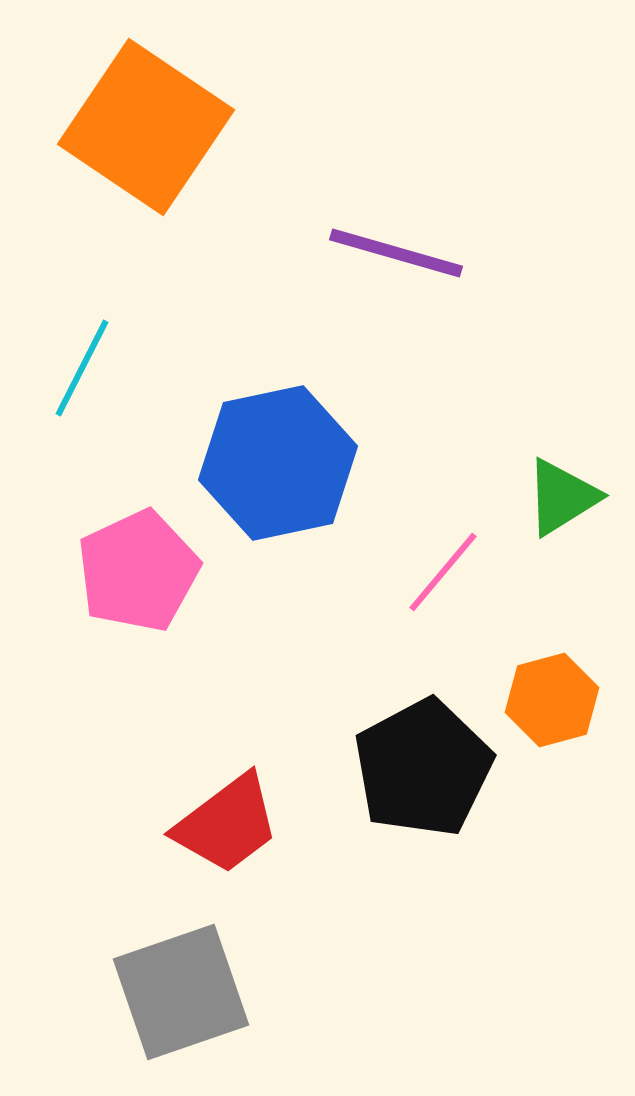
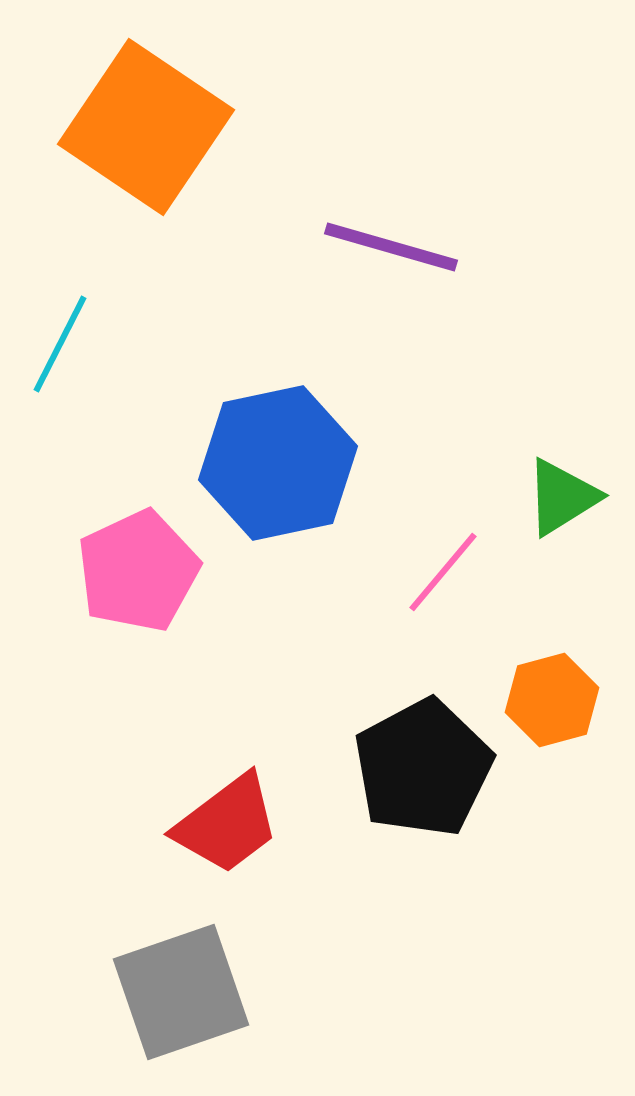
purple line: moved 5 px left, 6 px up
cyan line: moved 22 px left, 24 px up
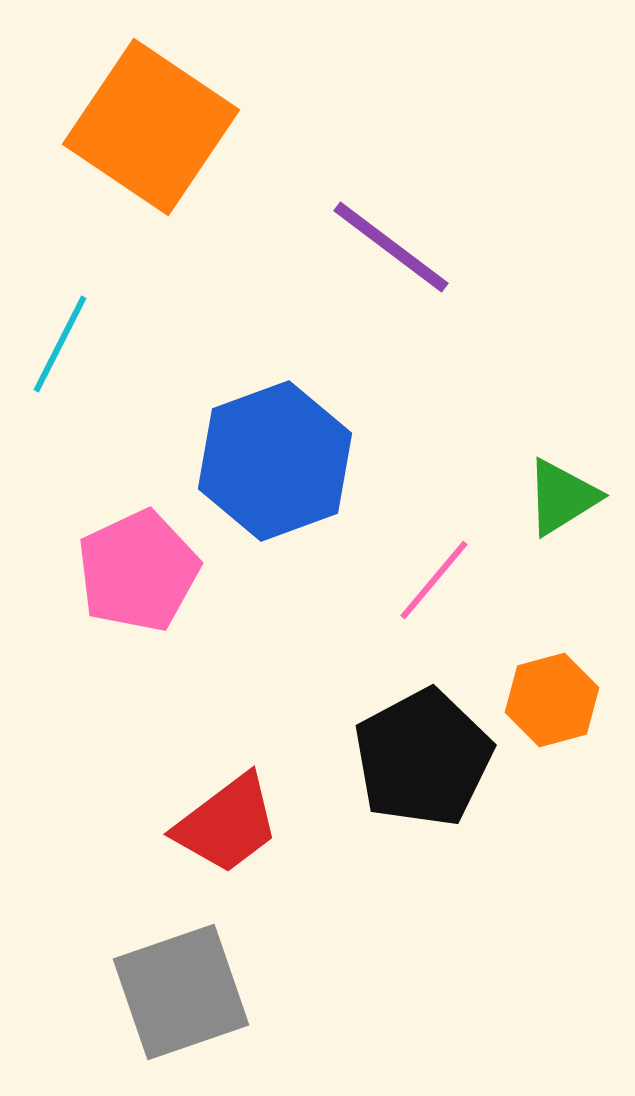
orange square: moved 5 px right
purple line: rotated 21 degrees clockwise
blue hexagon: moved 3 px left, 2 px up; rotated 8 degrees counterclockwise
pink line: moved 9 px left, 8 px down
black pentagon: moved 10 px up
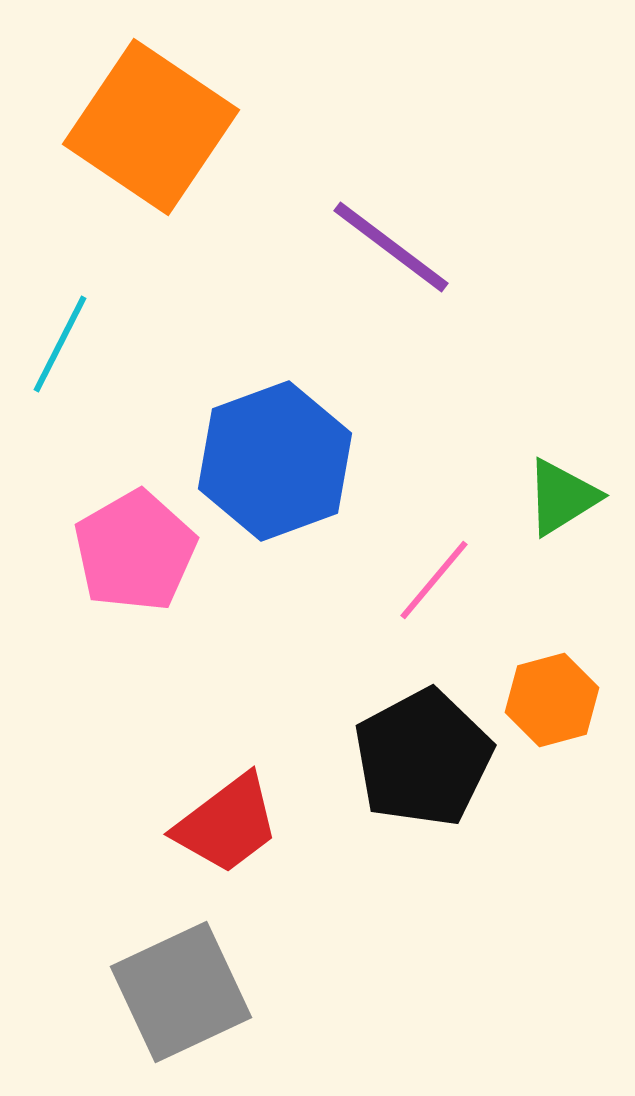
pink pentagon: moved 3 px left, 20 px up; rotated 5 degrees counterclockwise
gray square: rotated 6 degrees counterclockwise
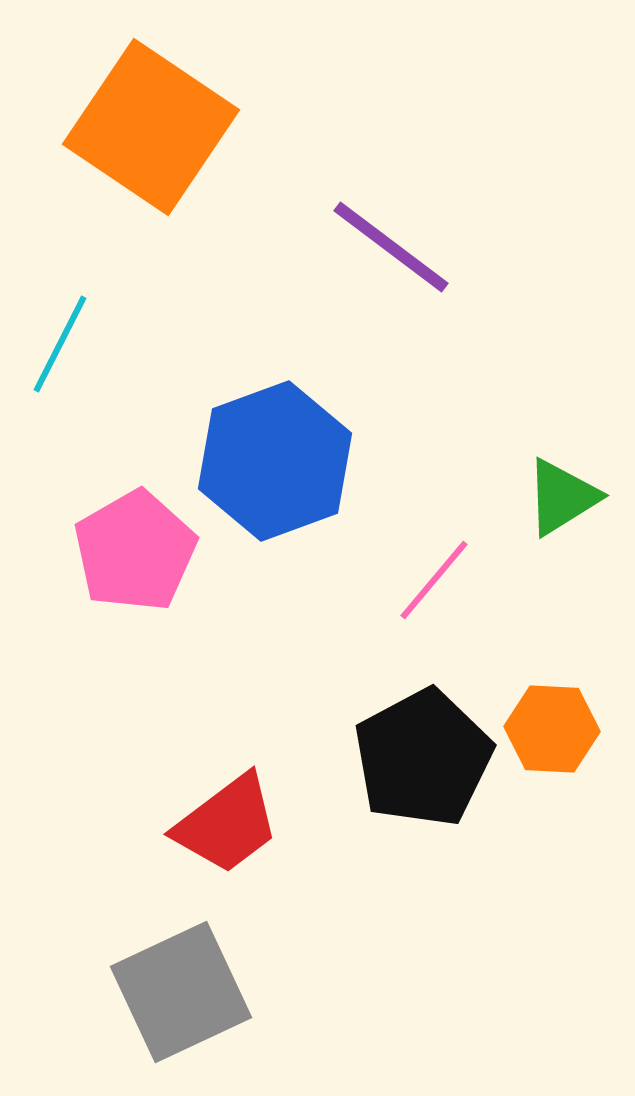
orange hexagon: moved 29 px down; rotated 18 degrees clockwise
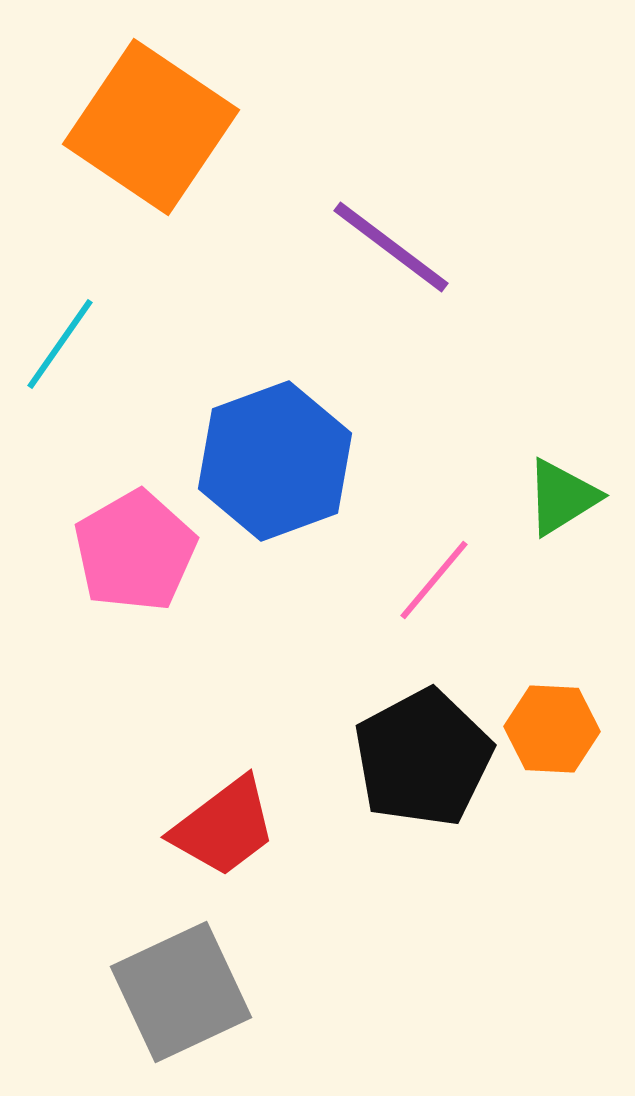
cyan line: rotated 8 degrees clockwise
red trapezoid: moved 3 px left, 3 px down
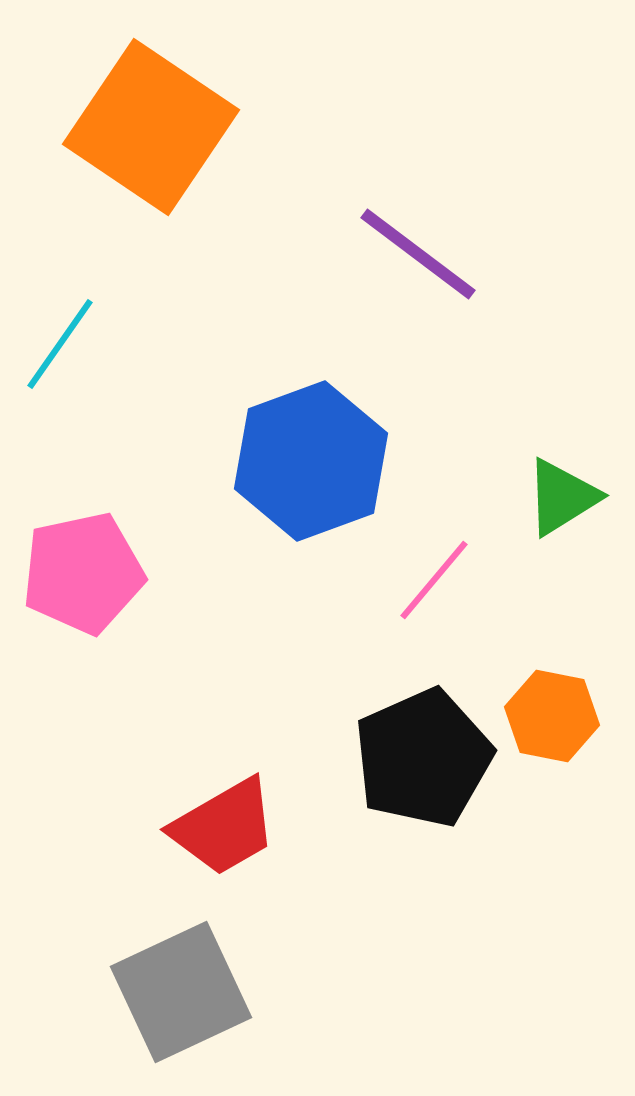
purple line: moved 27 px right, 7 px down
blue hexagon: moved 36 px right
pink pentagon: moved 52 px left, 22 px down; rotated 18 degrees clockwise
orange hexagon: moved 13 px up; rotated 8 degrees clockwise
black pentagon: rotated 4 degrees clockwise
red trapezoid: rotated 7 degrees clockwise
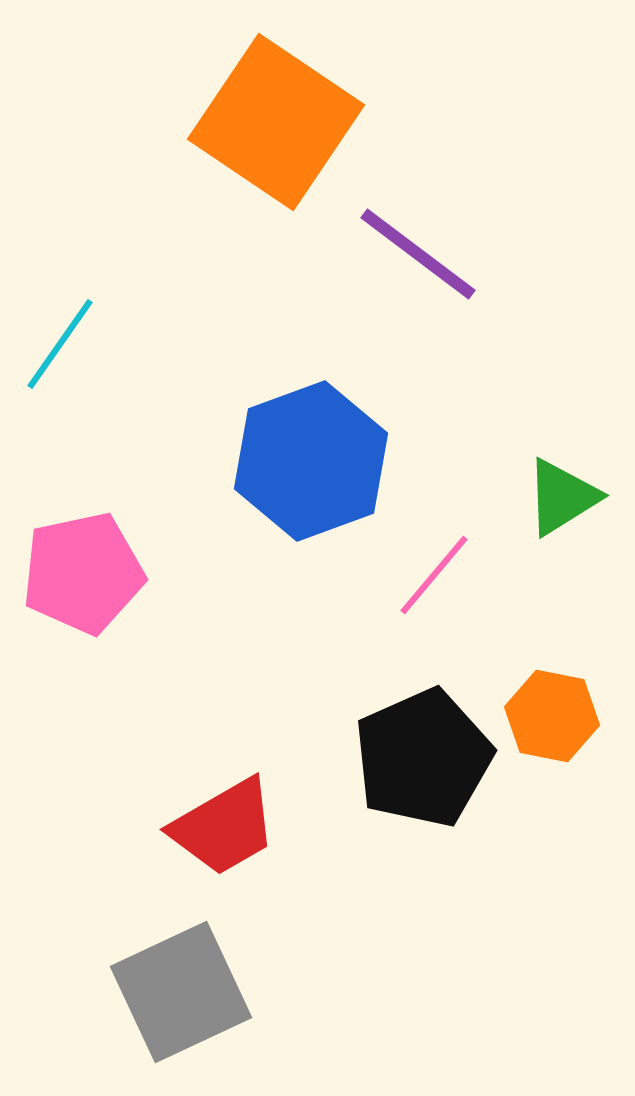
orange square: moved 125 px right, 5 px up
pink line: moved 5 px up
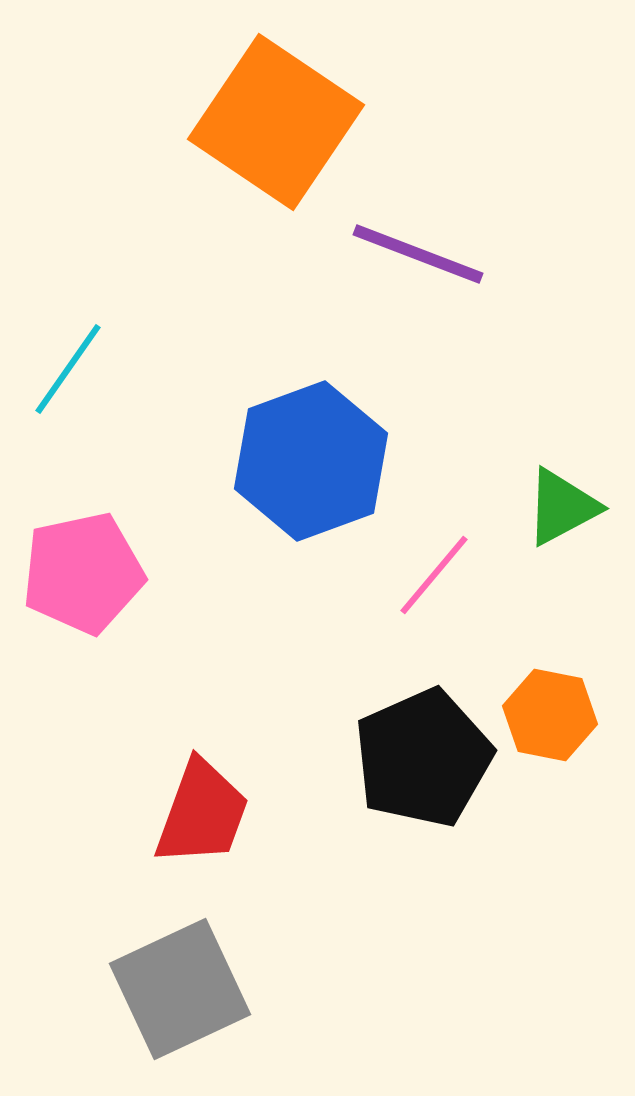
purple line: rotated 16 degrees counterclockwise
cyan line: moved 8 px right, 25 px down
green triangle: moved 10 px down; rotated 4 degrees clockwise
orange hexagon: moved 2 px left, 1 px up
red trapezoid: moved 22 px left, 14 px up; rotated 40 degrees counterclockwise
gray square: moved 1 px left, 3 px up
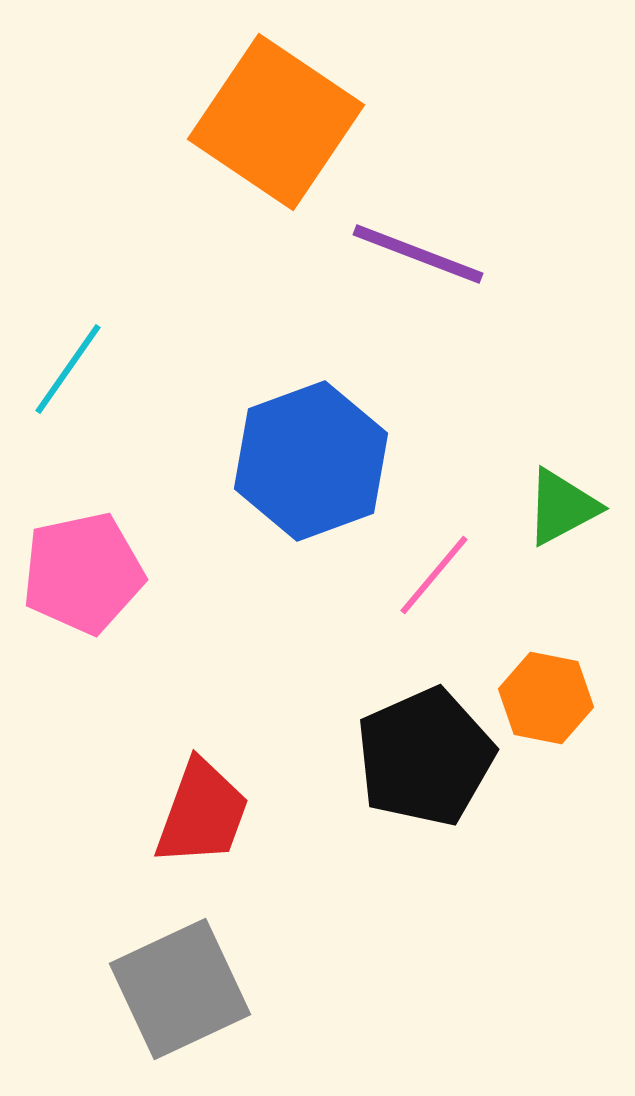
orange hexagon: moved 4 px left, 17 px up
black pentagon: moved 2 px right, 1 px up
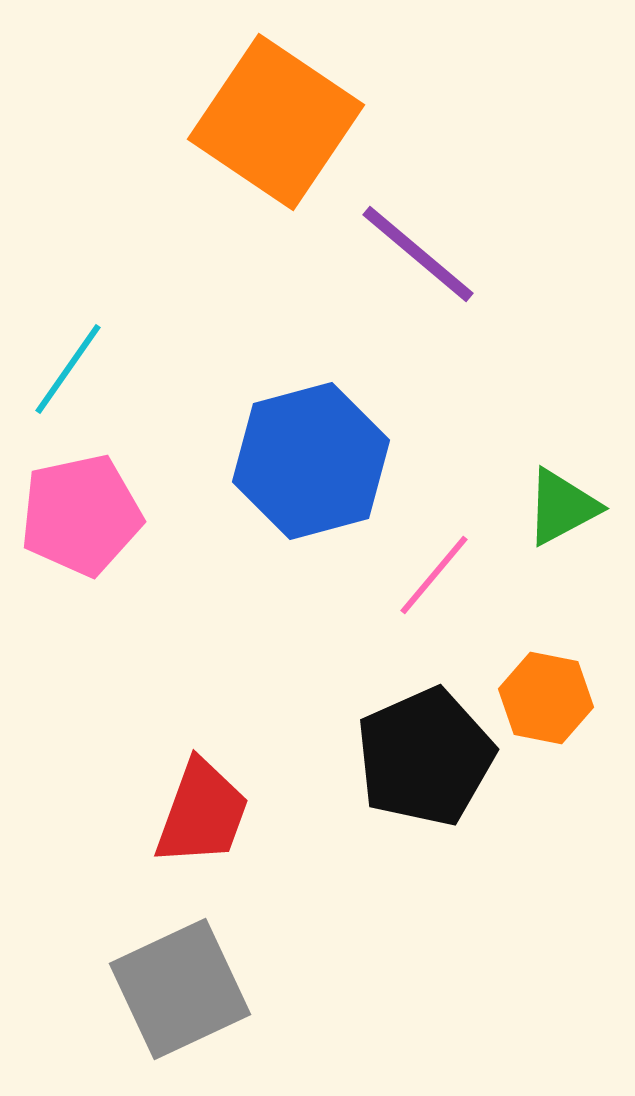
purple line: rotated 19 degrees clockwise
blue hexagon: rotated 5 degrees clockwise
pink pentagon: moved 2 px left, 58 px up
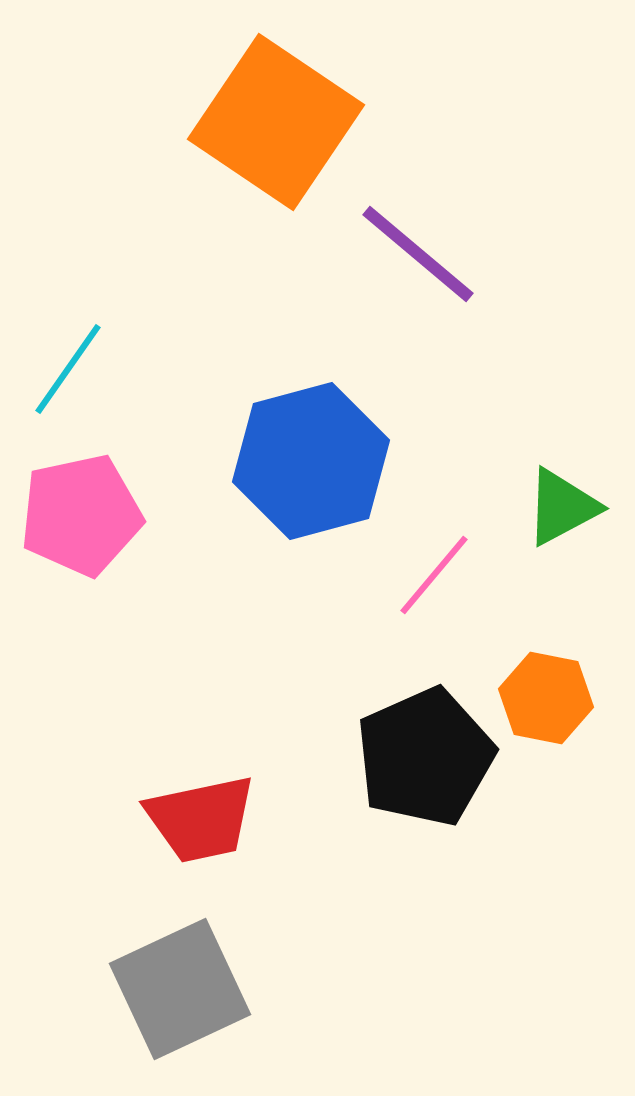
red trapezoid: moved 1 px left, 6 px down; rotated 58 degrees clockwise
